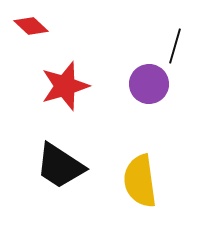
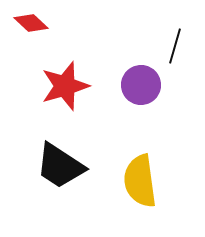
red diamond: moved 3 px up
purple circle: moved 8 px left, 1 px down
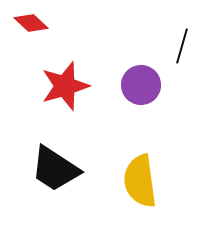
black line: moved 7 px right
black trapezoid: moved 5 px left, 3 px down
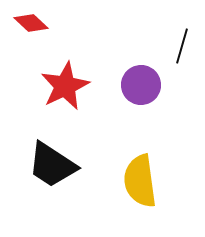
red star: rotated 9 degrees counterclockwise
black trapezoid: moved 3 px left, 4 px up
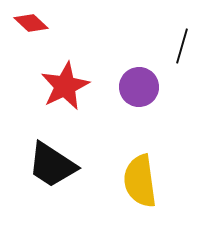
purple circle: moved 2 px left, 2 px down
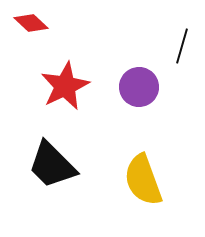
black trapezoid: rotated 12 degrees clockwise
yellow semicircle: moved 3 px right, 1 px up; rotated 12 degrees counterclockwise
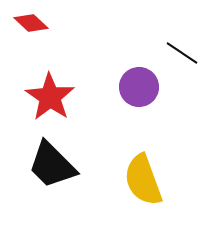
black line: moved 7 px down; rotated 72 degrees counterclockwise
red star: moved 15 px left, 11 px down; rotated 12 degrees counterclockwise
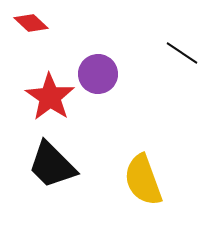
purple circle: moved 41 px left, 13 px up
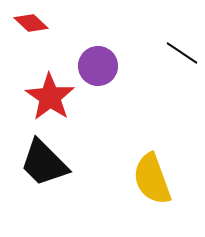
purple circle: moved 8 px up
black trapezoid: moved 8 px left, 2 px up
yellow semicircle: moved 9 px right, 1 px up
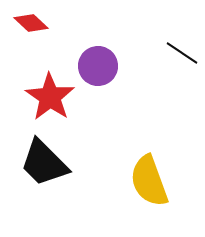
yellow semicircle: moved 3 px left, 2 px down
